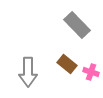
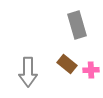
gray rectangle: rotated 28 degrees clockwise
pink cross: moved 2 px up; rotated 21 degrees counterclockwise
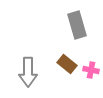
pink cross: rotated 14 degrees clockwise
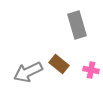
brown rectangle: moved 8 px left
gray arrow: rotated 64 degrees clockwise
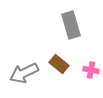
gray rectangle: moved 6 px left
gray arrow: moved 4 px left, 1 px down
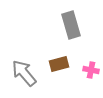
brown rectangle: rotated 54 degrees counterclockwise
gray arrow: rotated 76 degrees clockwise
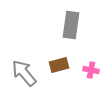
gray rectangle: rotated 24 degrees clockwise
brown rectangle: moved 1 px down
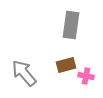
brown rectangle: moved 7 px right
pink cross: moved 5 px left, 6 px down
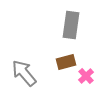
brown rectangle: moved 3 px up
pink cross: rotated 35 degrees clockwise
